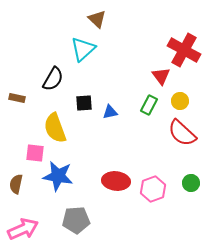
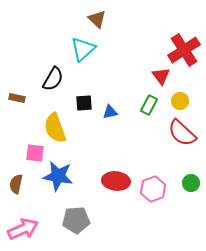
red cross: rotated 28 degrees clockwise
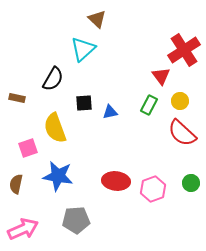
pink square: moved 7 px left, 5 px up; rotated 24 degrees counterclockwise
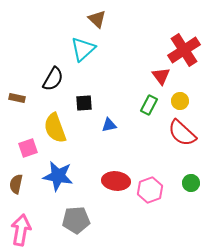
blue triangle: moved 1 px left, 13 px down
pink hexagon: moved 3 px left, 1 px down
pink arrow: moved 2 px left, 1 px down; rotated 56 degrees counterclockwise
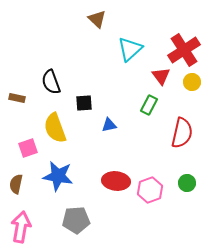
cyan triangle: moved 47 px right
black semicircle: moved 2 px left, 3 px down; rotated 130 degrees clockwise
yellow circle: moved 12 px right, 19 px up
red semicircle: rotated 120 degrees counterclockwise
green circle: moved 4 px left
pink arrow: moved 3 px up
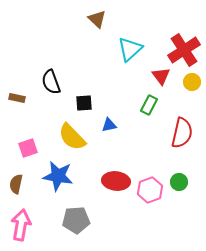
yellow semicircle: moved 17 px right, 9 px down; rotated 24 degrees counterclockwise
green circle: moved 8 px left, 1 px up
pink arrow: moved 2 px up
